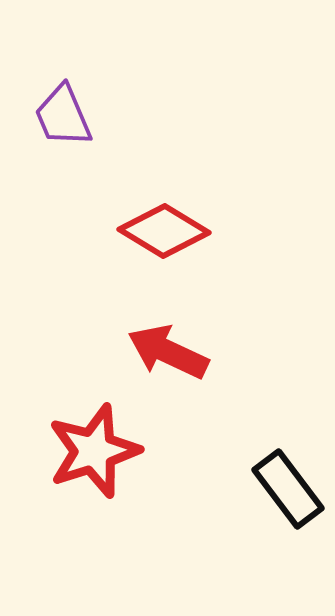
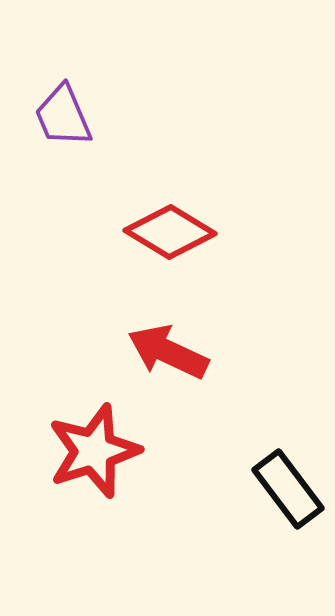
red diamond: moved 6 px right, 1 px down
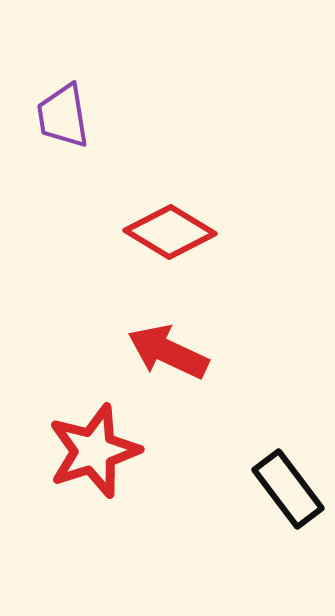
purple trapezoid: rotated 14 degrees clockwise
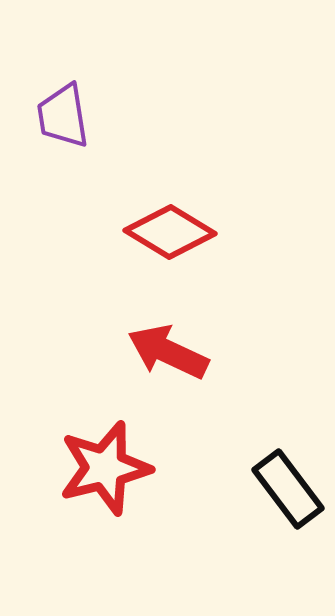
red star: moved 11 px right, 17 px down; rotated 4 degrees clockwise
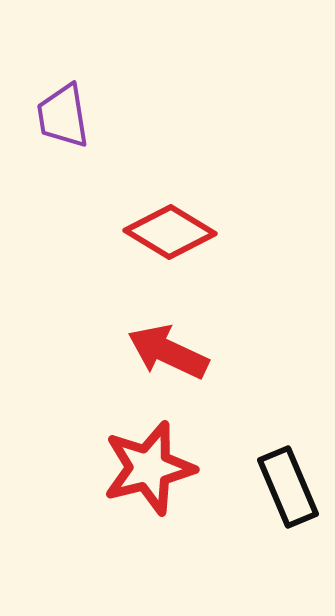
red star: moved 44 px right
black rectangle: moved 2 px up; rotated 14 degrees clockwise
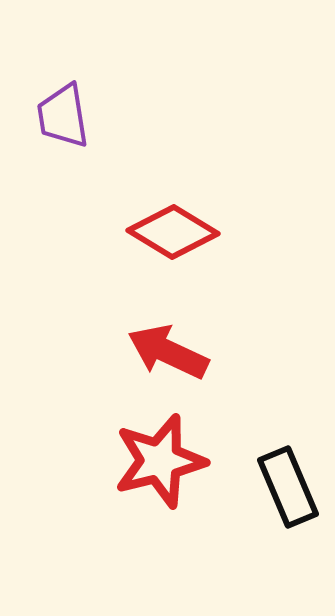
red diamond: moved 3 px right
red star: moved 11 px right, 7 px up
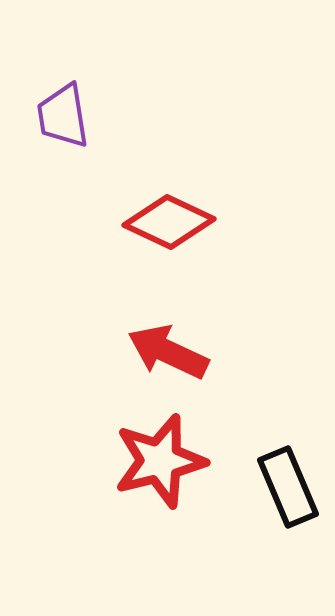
red diamond: moved 4 px left, 10 px up; rotated 6 degrees counterclockwise
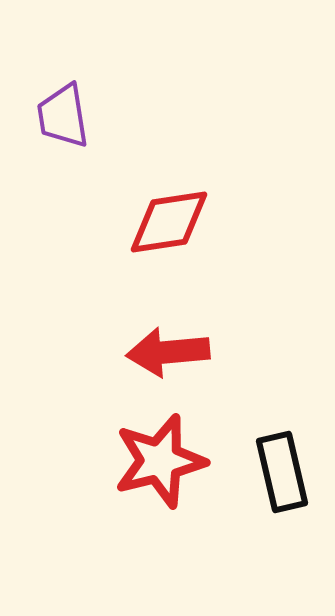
red diamond: rotated 34 degrees counterclockwise
red arrow: rotated 30 degrees counterclockwise
black rectangle: moved 6 px left, 15 px up; rotated 10 degrees clockwise
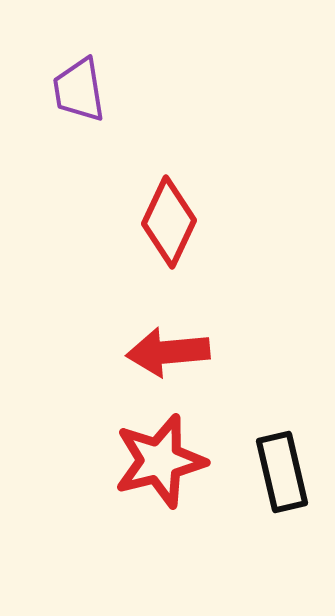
purple trapezoid: moved 16 px right, 26 px up
red diamond: rotated 56 degrees counterclockwise
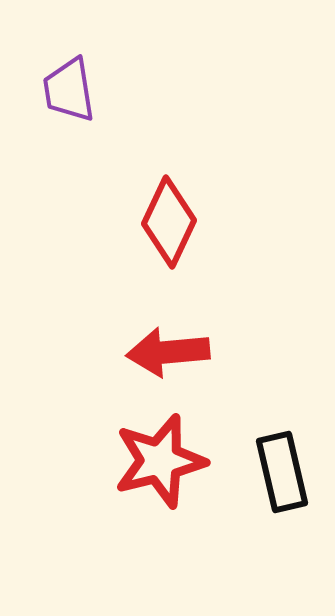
purple trapezoid: moved 10 px left
